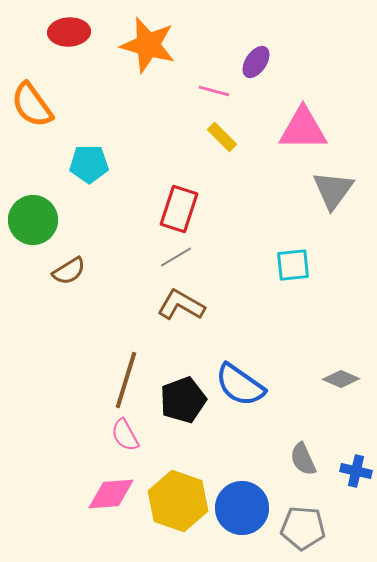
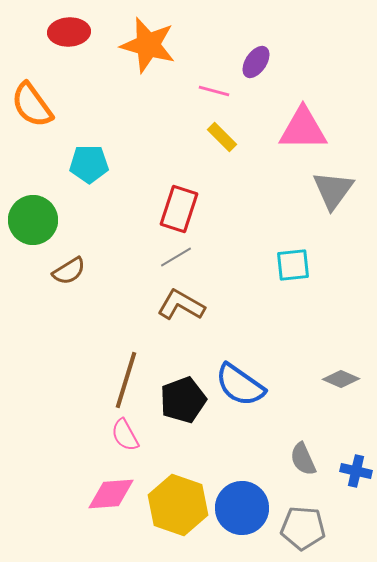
yellow hexagon: moved 4 px down
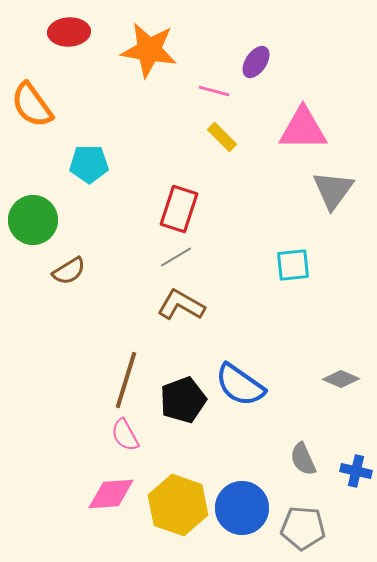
orange star: moved 1 px right, 5 px down; rotated 6 degrees counterclockwise
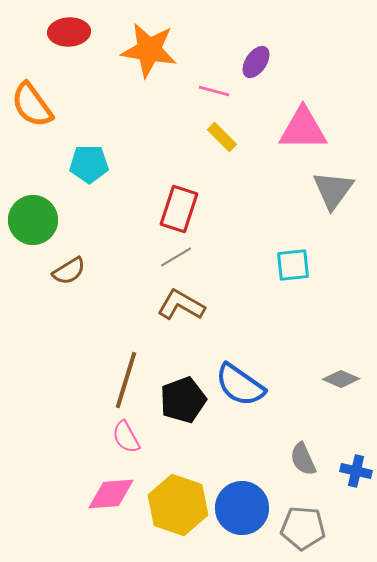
pink semicircle: moved 1 px right, 2 px down
